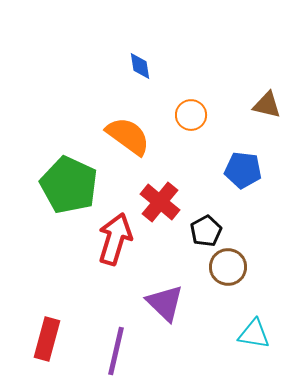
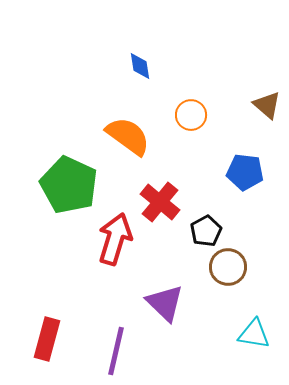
brown triangle: rotated 28 degrees clockwise
blue pentagon: moved 2 px right, 2 px down
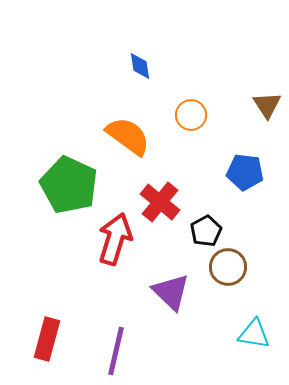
brown triangle: rotated 16 degrees clockwise
purple triangle: moved 6 px right, 11 px up
